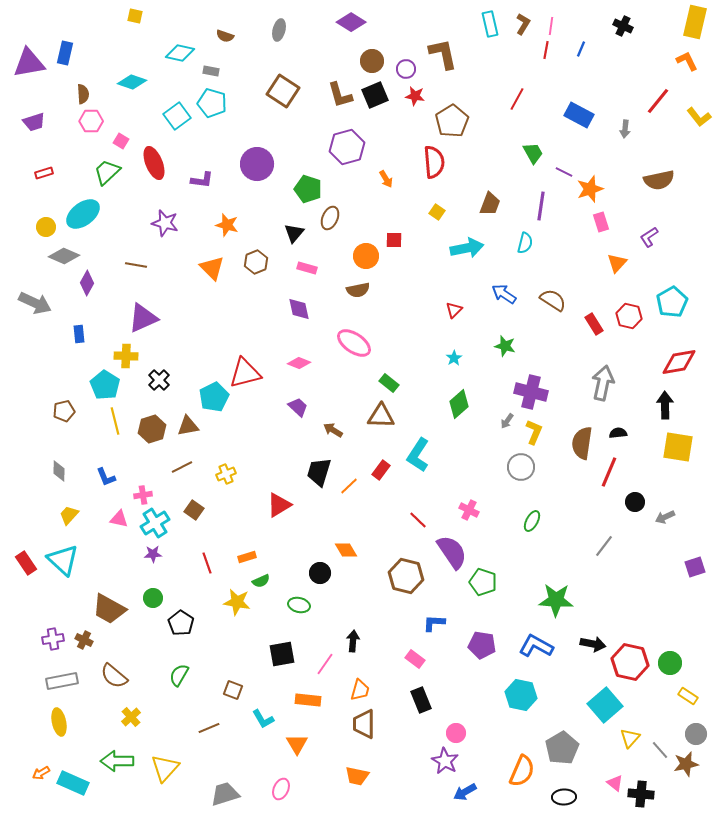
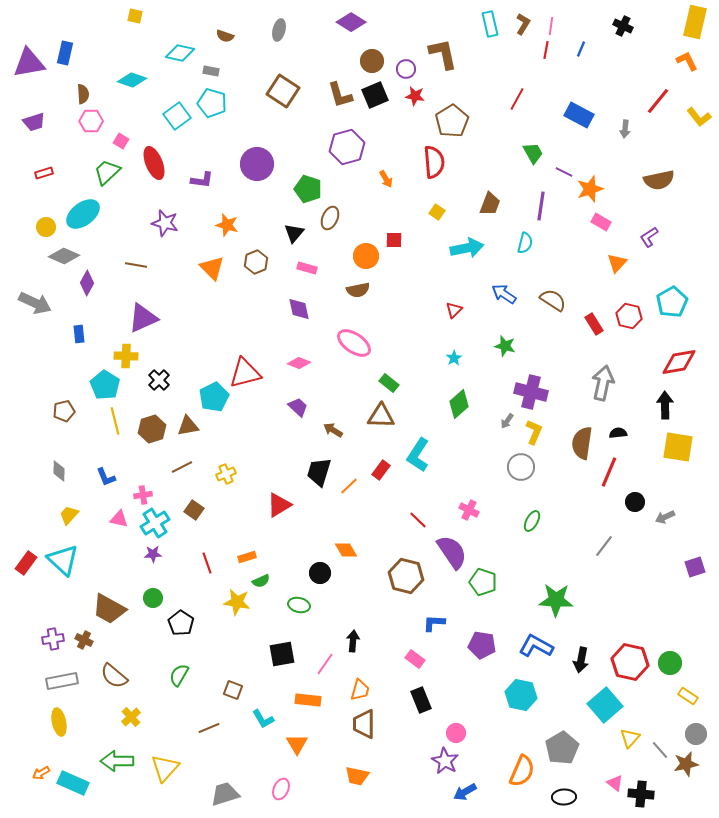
cyan diamond at (132, 82): moved 2 px up
pink rectangle at (601, 222): rotated 42 degrees counterclockwise
red rectangle at (26, 563): rotated 70 degrees clockwise
black arrow at (593, 644): moved 12 px left, 16 px down; rotated 90 degrees clockwise
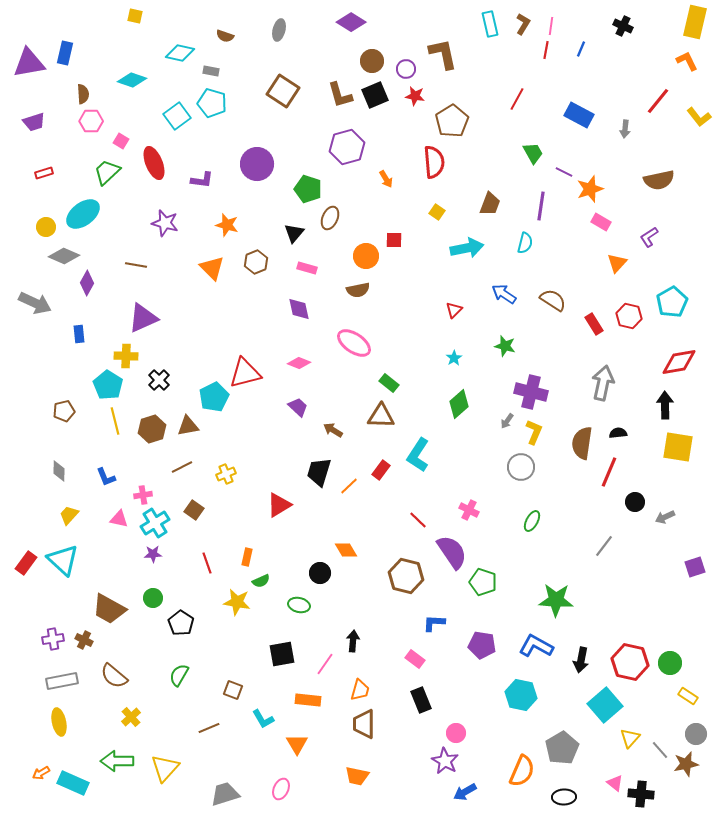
cyan pentagon at (105, 385): moved 3 px right
orange rectangle at (247, 557): rotated 60 degrees counterclockwise
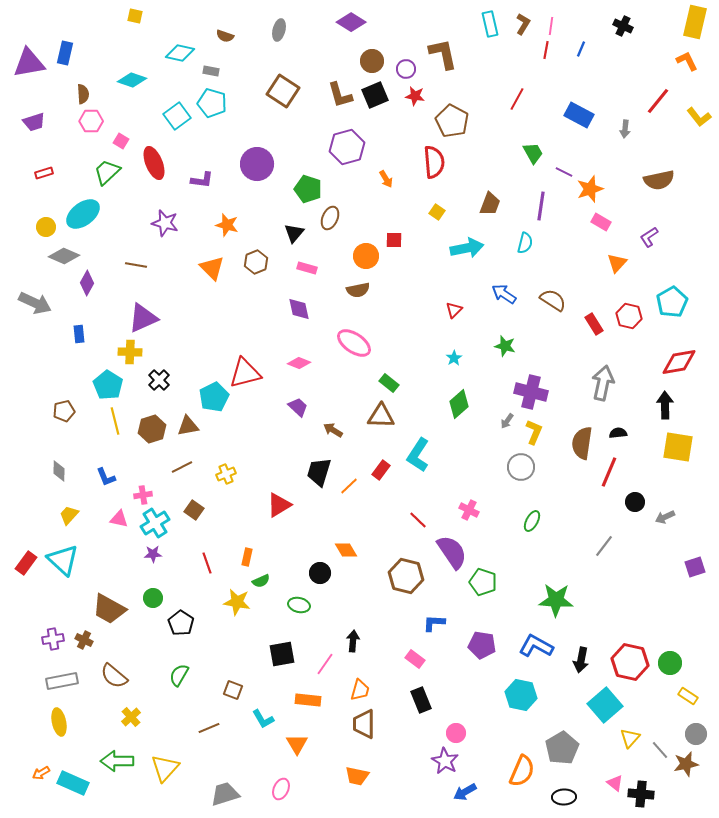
brown pentagon at (452, 121): rotated 12 degrees counterclockwise
yellow cross at (126, 356): moved 4 px right, 4 px up
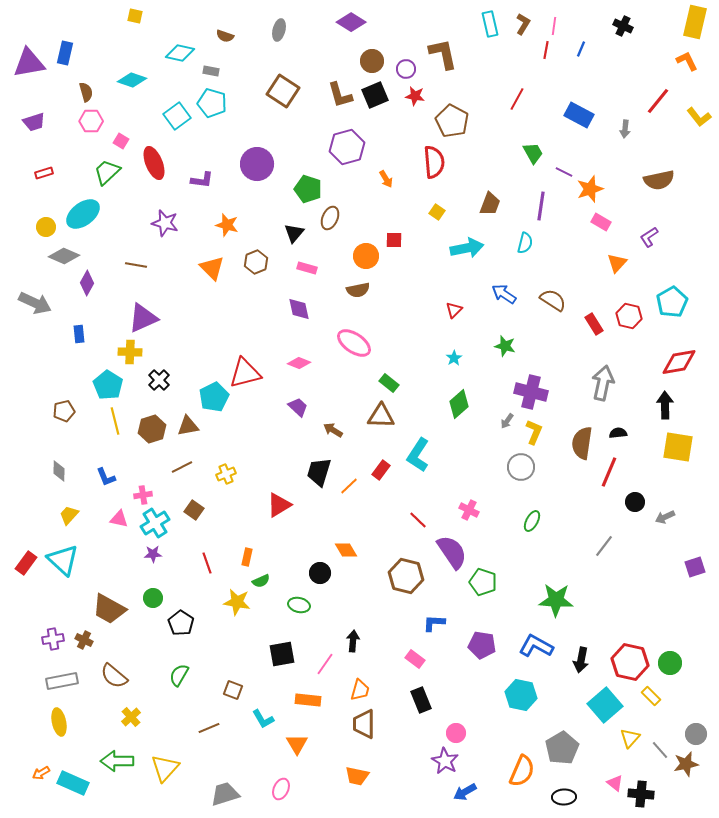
pink line at (551, 26): moved 3 px right
brown semicircle at (83, 94): moved 3 px right, 2 px up; rotated 12 degrees counterclockwise
yellow rectangle at (688, 696): moved 37 px left; rotated 12 degrees clockwise
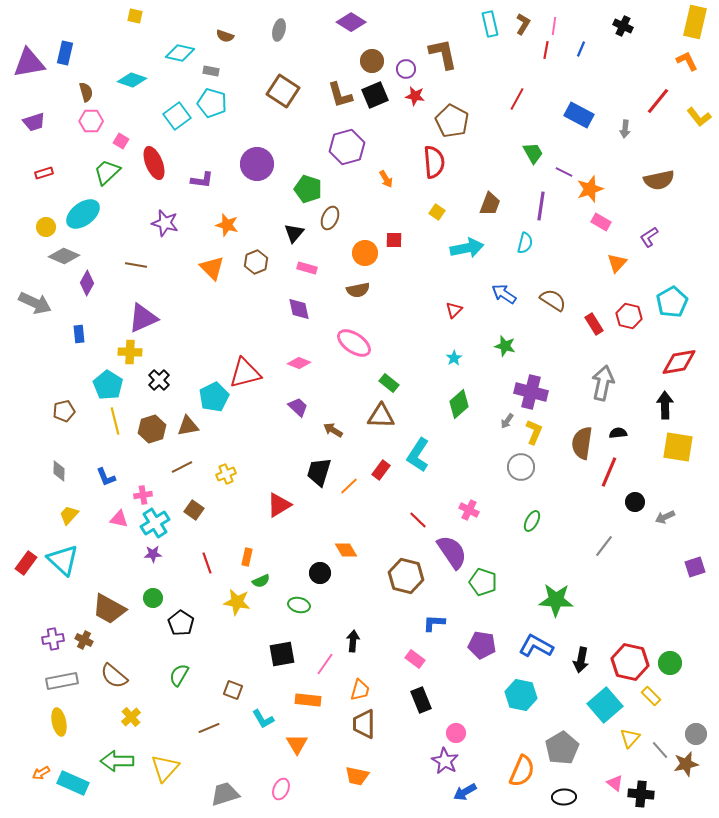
orange circle at (366, 256): moved 1 px left, 3 px up
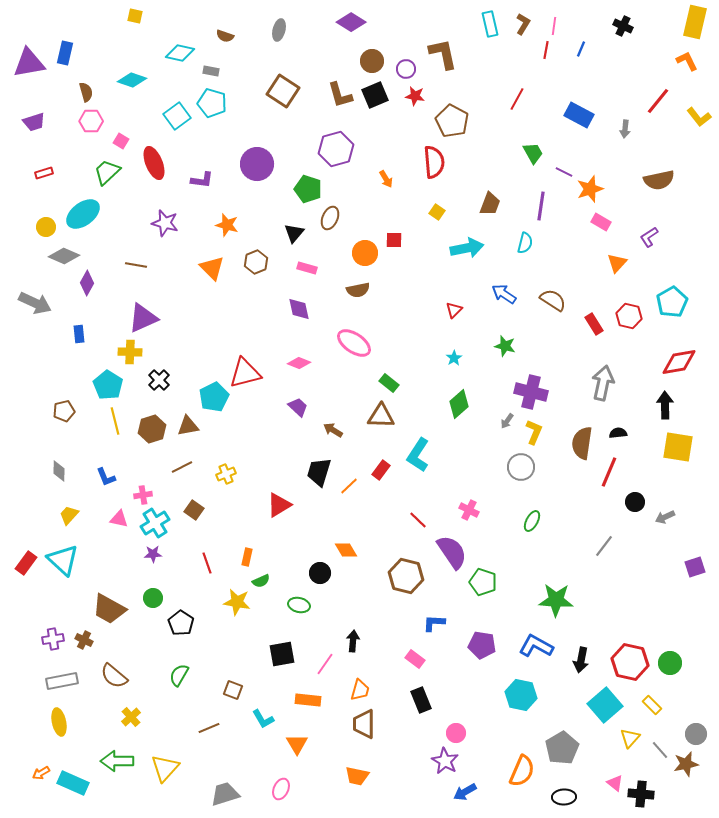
purple hexagon at (347, 147): moved 11 px left, 2 px down
yellow rectangle at (651, 696): moved 1 px right, 9 px down
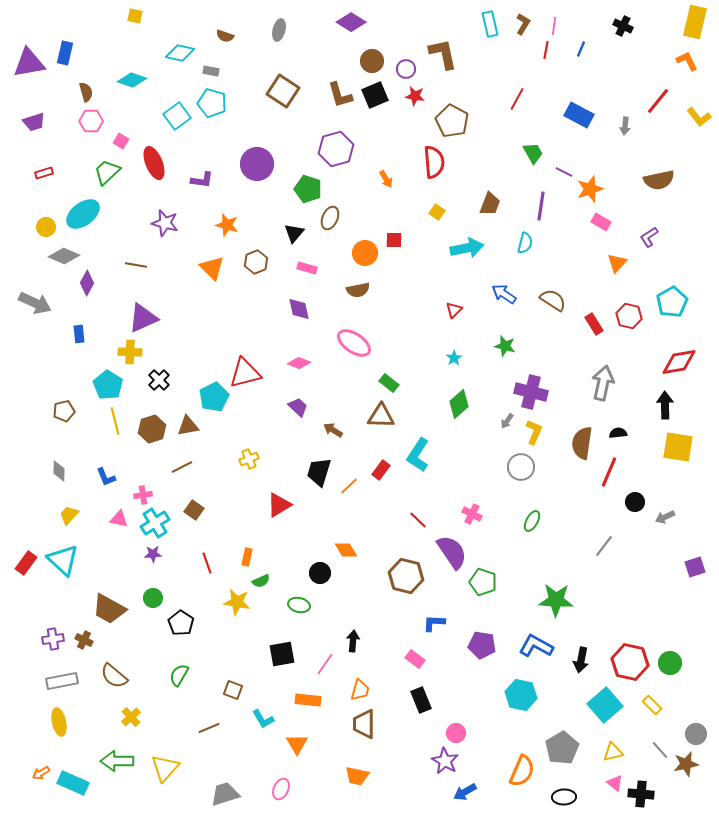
gray arrow at (625, 129): moved 3 px up
yellow cross at (226, 474): moved 23 px right, 15 px up
pink cross at (469, 510): moved 3 px right, 4 px down
yellow triangle at (630, 738): moved 17 px left, 14 px down; rotated 35 degrees clockwise
